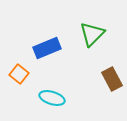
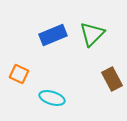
blue rectangle: moved 6 px right, 13 px up
orange square: rotated 12 degrees counterclockwise
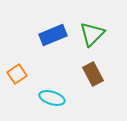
orange square: moved 2 px left; rotated 30 degrees clockwise
brown rectangle: moved 19 px left, 5 px up
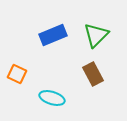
green triangle: moved 4 px right, 1 px down
orange square: rotated 30 degrees counterclockwise
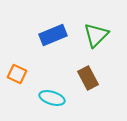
brown rectangle: moved 5 px left, 4 px down
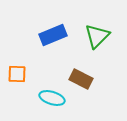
green triangle: moved 1 px right, 1 px down
orange square: rotated 24 degrees counterclockwise
brown rectangle: moved 7 px left, 1 px down; rotated 35 degrees counterclockwise
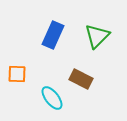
blue rectangle: rotated 44 degrees counterclockwise
cyan ellipse: rotated 35 degrees clockwise
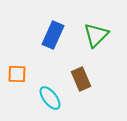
green triangle: moved 1 px left, 1 px up
brown rectangle: rotated 40 degrees clockwise
cyan ellipse: moved 2 px left
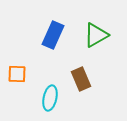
green triangle: rotated 16 degrees clockwise
cyan ellipse: rotated 50 degrees clockwise
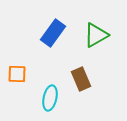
blue rectangle: moved 2 px up; rotated 12 degrees clockwise
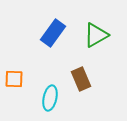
orange square: moved 3 px left, 5 px down
